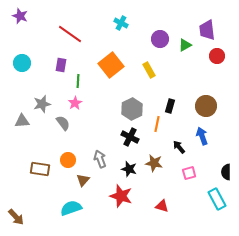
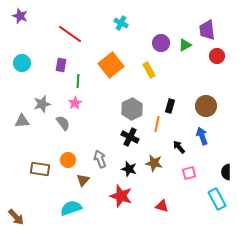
purple circle: moved 1 px right, 4 px down
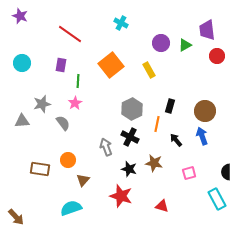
brown circle: moved 1 px left, 5 px down
black arrow: moved 3 px left, 7 px up
gray arrow: moved 6 px right, 12 px up
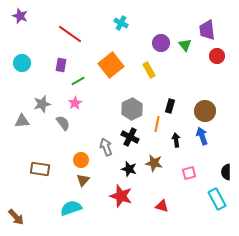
green triangle: rotated 40 degrees counterclockwise
green line: rotated 56 degrees clockwise
black arrow: rotated 32 degrees clockwise
orange circle: moved 13 px right
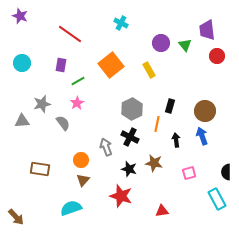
pink star: moved 2 px right
red triangle: moved 5 px down; rotated 24 degrees counterclockwise
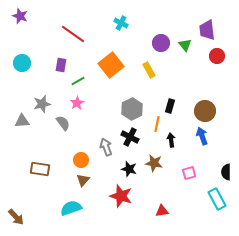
red line: moved 3 px right
black arrow: moved 5 px left
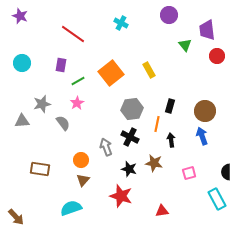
purple circle: moved 8 px right, 28 px up
orange square: moved 8 px down
gray hexagon: rotated 20 degrees clockwise
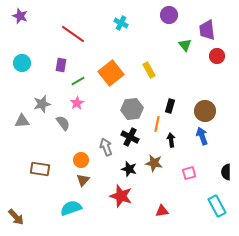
cyan rectangle: moved 7 px down
